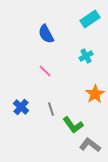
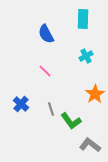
cyan rectangle: moved 7 px left; rotated 54 degrees counterclockwise
blue cross: moved 3 px up
green L-shape: moved 2 px left, 4 px up
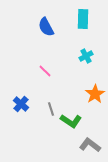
blue semicircle: moved 7 px up
green L-shape: rotated 20 degrees counterclockwise
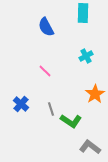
cyan rectangle: moved 6 px up
gray L-shape: moved 2 px down
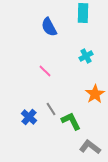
blue semicircle: moved 3 px right
blue cross: moved 8 px right, 13 px down
gray line: rotated 16 degrees counterclockwise
green L-shape: rotated 150 degrees counterclockwise
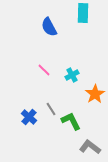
cyan cross: moved 14 px left, 19 px down
pink line: moved 1 px left, 1 px up
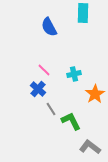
cyan cross: moved 2 px right, 1 px up; rotated 16 degrees clockwise
blue cross: moved 9 px right, 28 px up
